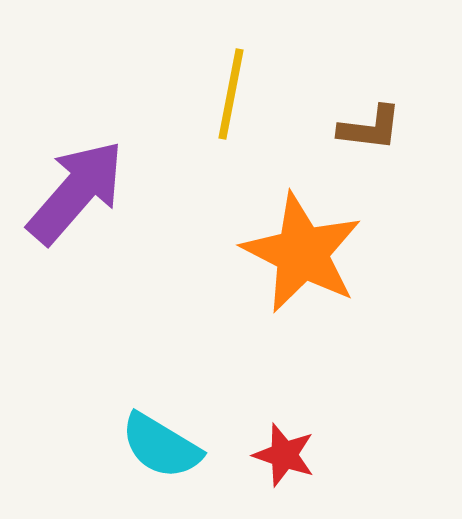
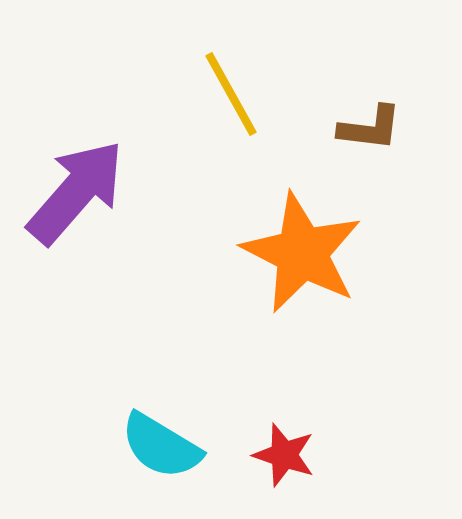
yellow line: rotated 40 degrees counterclockwise
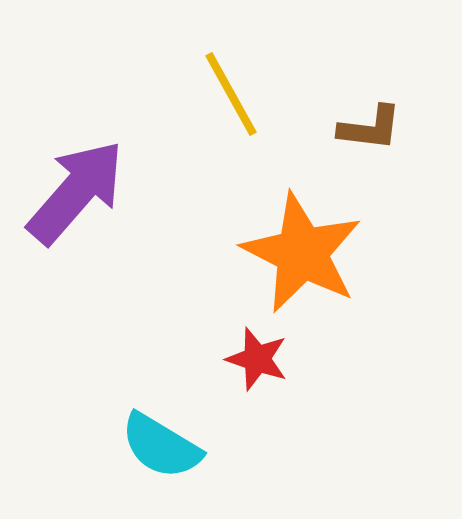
red star: moved 27 px left, 96 px up
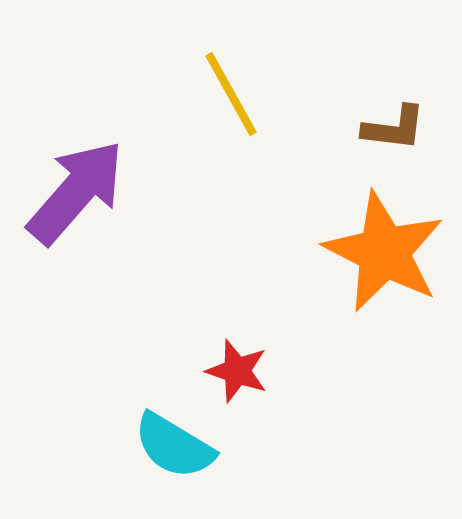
brown L-shape: moved 24 px right
orange star: moved 82 px right, 1 px up
red star: moved 20 px left, 12 px down
cyan semicircle: moved 13 px right
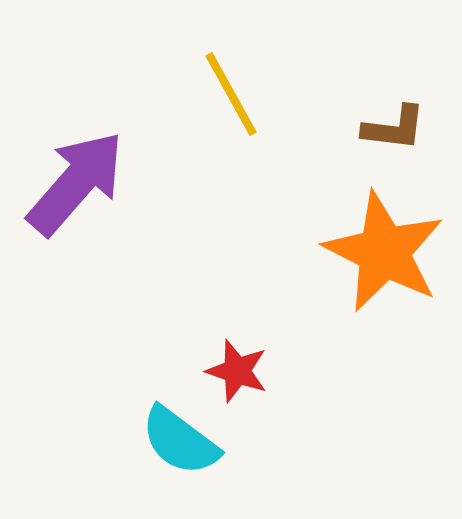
purple arrow: moved 9 px up
cyan semicircle: moved 6 px right, 5 px up; rotated 6 degrees clockwise
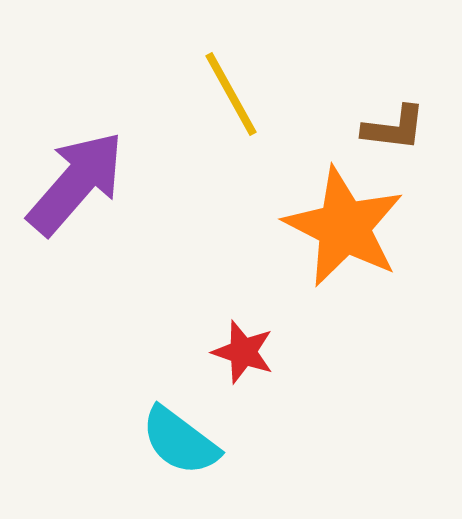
orange star: moved 40 px left, 25 px up
red star: moved 6 px right, 19 px up
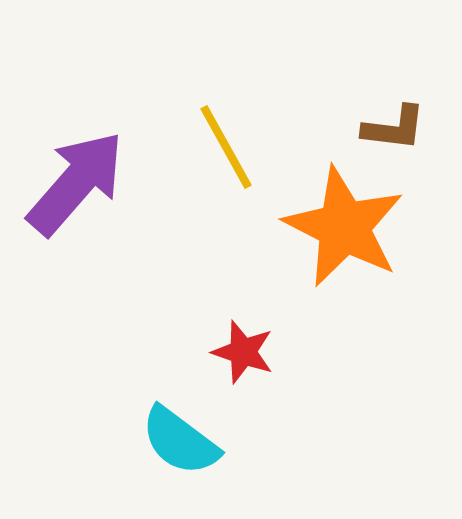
yellow line: moved 5 px left, 53 px down
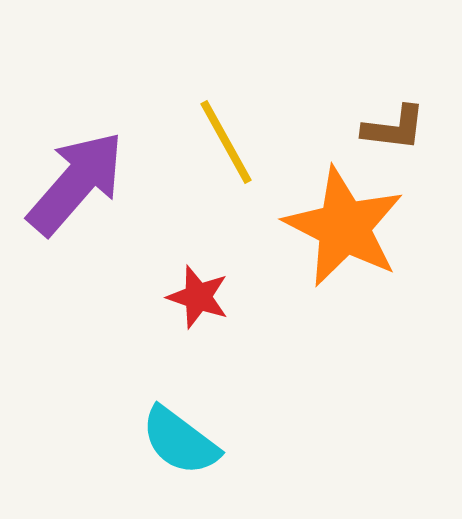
yellow line: moved 5 px up
red star: moved 45 px left, 55 px up
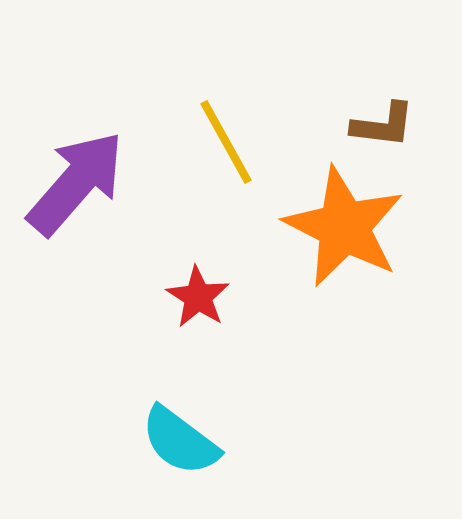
brown L-shape: moved 11 px left, 3 px up
red star: rotated 14 degrees clockwise
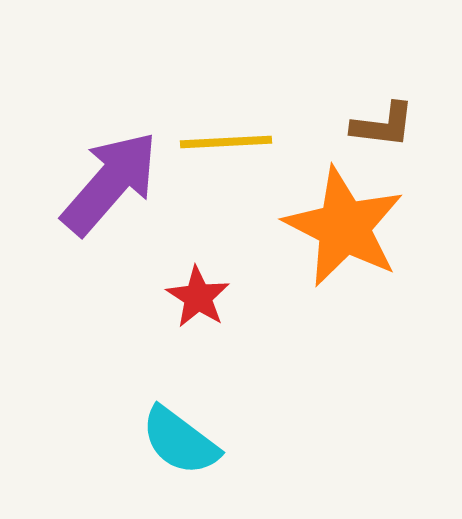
yellow line: rotated 64 degrees counterclockwise
purple arrow: moved 34 px right
